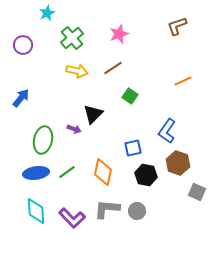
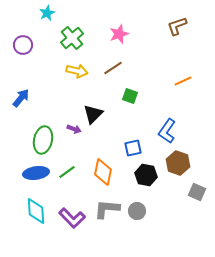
green square: rotated 14 degrees counterclockwise
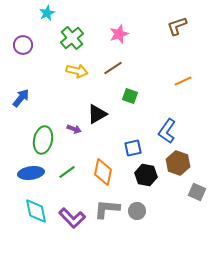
black triangle: moved 4 px right; rotated 15 degrees clockwise
blue ellipse: moved 5 px left
cyan diamond: rotated 8 degrees counterclockwise
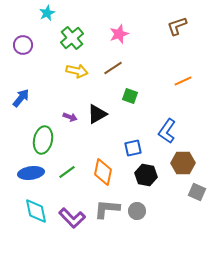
purple arrow: moved 4 px left, 12 px up
brown hexagon: moved 5 px right; rotated 20 degrees counterclockwise
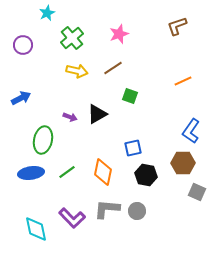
blue arrow: rotated 24 degrees clockwise
blue L-shape: moved 24 px right
cyan diamond: moved 18 px down
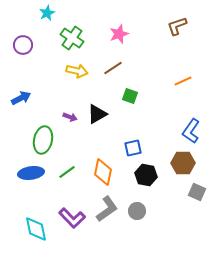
green cross: rotated 15 degrees counterclockwise
gray L-shape: rotated 140 degrees clockwise
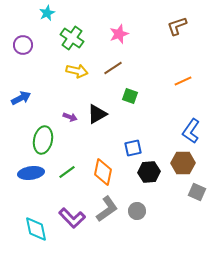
black hexagon: moved 3 px right, 3 px up; rotated 15 degrees counterclockwise
